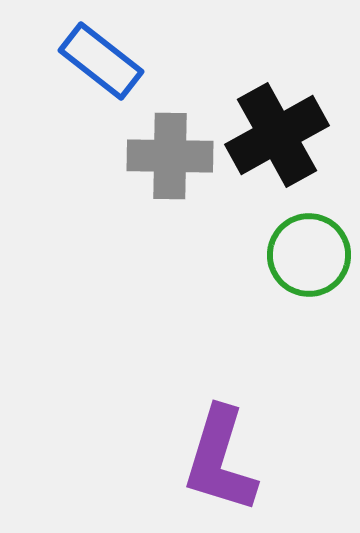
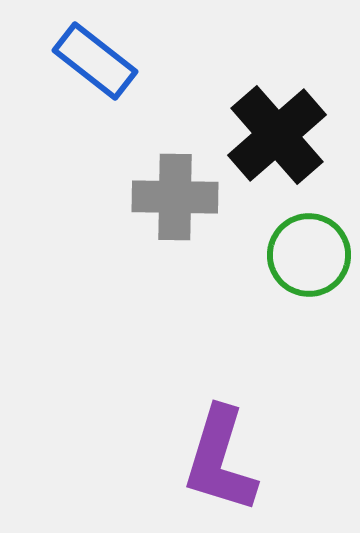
blue rectangle: moved 6 px left
black cross: rotated 12 degrees counterclockwise
gray cross: moved 5 px right, 41 px down
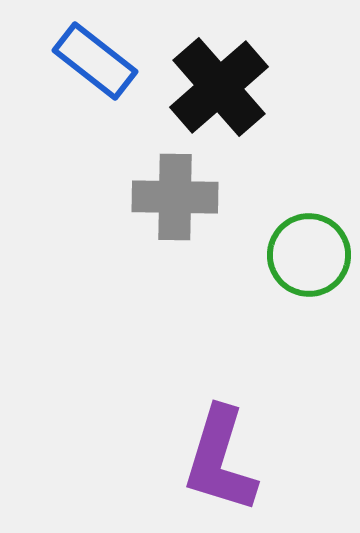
black cross: moved 58 px left, 48 px up
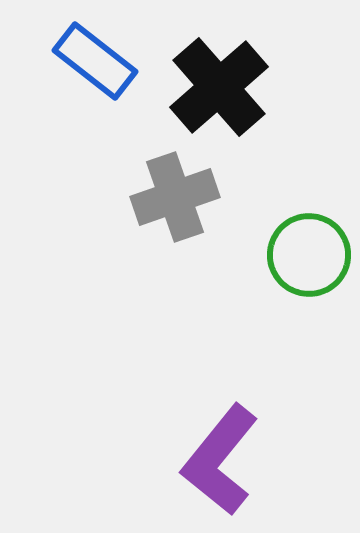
gray cross: rotated 20 degrees counterclockwise
purple L-shape: rotated 22 degrees clockwise
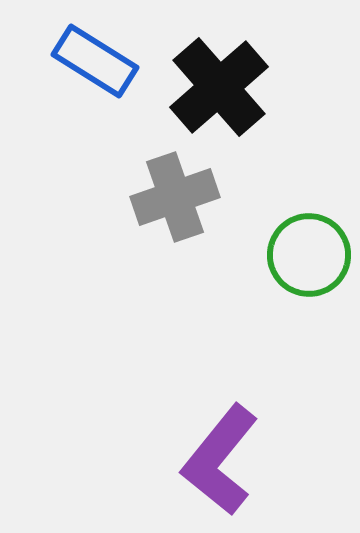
blue rectangle: rotated 6 degrees counterclockwise
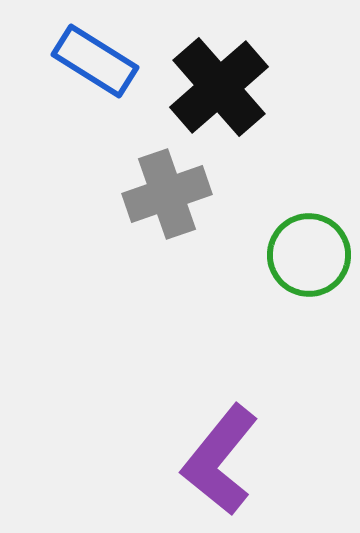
gray cross: moved 8 px left, 3 px up
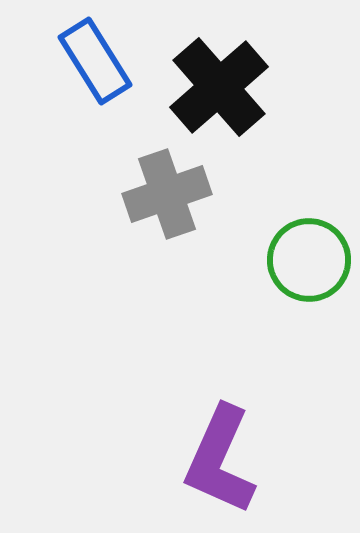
blue rectangle: rotated 26 degrees clockwise
green circle: moved 5 px down
purple L-shape: rotated 15 degrees counterclockwise
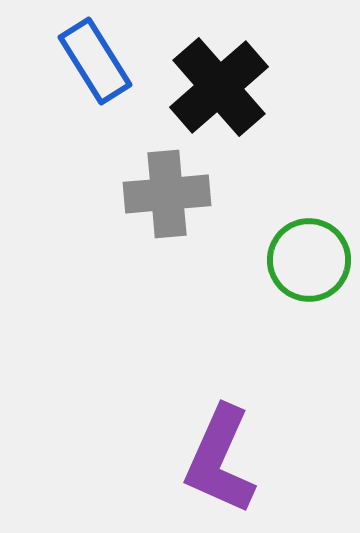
gray cross: rotated 14 degrees clockwise
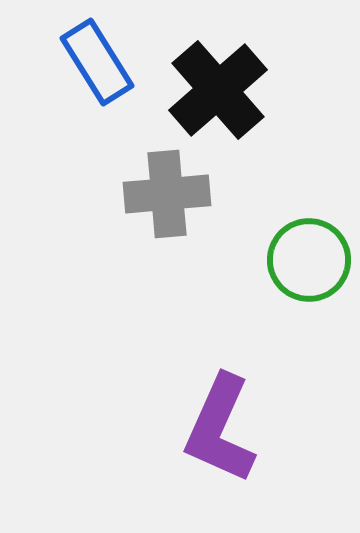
blue rectangle: moved 2 px right, 1 px down
black cross: moved 1 px left, 3 px down
purple L-shape: moved 31 px up
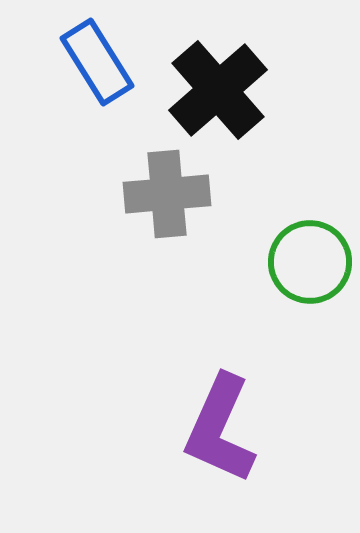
green circle: moved 1 px right, 2 px down
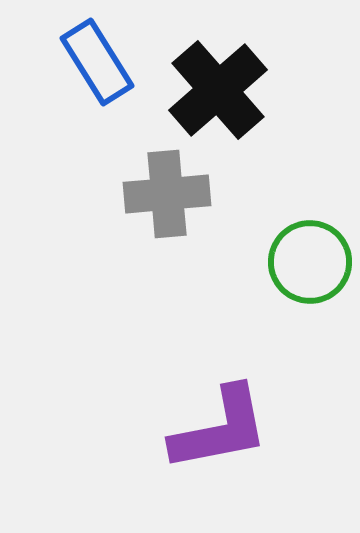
purple L-shape: rotated 125 degrees counterclockwise
